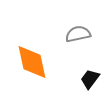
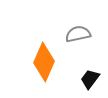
orange diamond: moved 12 px right; rotated 36 degrees clockwise
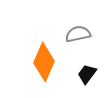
black trapezoid: moved 3 px left, 5 px up
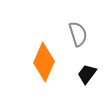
gray semicircle: rotated 85 degrees clockwise
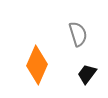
orange diamond: moved 7 px left, 3 px down
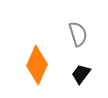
black trapezoid: moved 6 px left
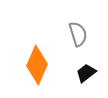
black trapezoid: moved 5 px right, 1 px up; rotated 15 degrees clockwise
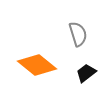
orange diamond: rotated 75 degrees counterclockwise
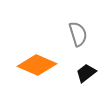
orange diamond: rotated 15 degrees counterclockwise
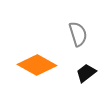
orange diamond: rotated 6 degrees clockwise
